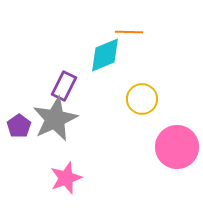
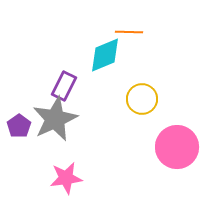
pink star: rotated 12 degrees clockwise
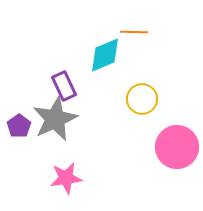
orange line: moved 5 px right
purple rectangle: rotated 52 degrees counterclockwise
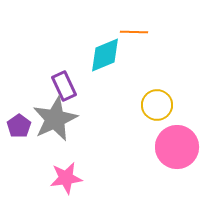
yellow circle: moved 15 px right, 6 px down
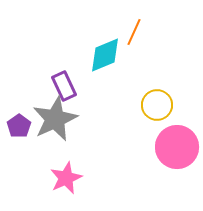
orange line: rotated 68 degrees counterclockwise
pink star: rotated 16 degrees counterclockwise
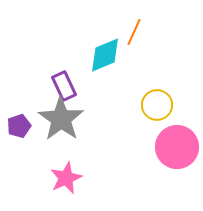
gray star: moved 6 px right; rotated 12 degrees counterclockwise
purple pentagon: rotated 15 degrees clockwise
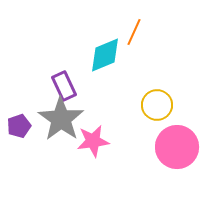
pink star: moved 27 px right, 37 px up; rotated 16 degrees clockwise
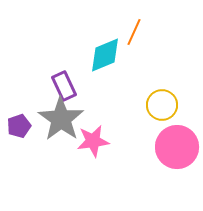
yellow circle: moved 5 px right
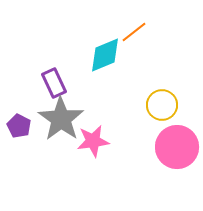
orange line: rotated 28 degrees clockwise
purple rectangle: moved 10 px left, 3 px up
purple pentagon: rotated 25 degrees counterclockwise
